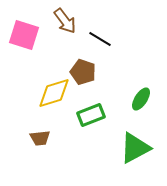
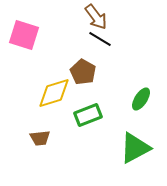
brown arrow: moved 31 px right, 4 px up
brown pentagon: rotated 10 degrees clockwise
green rectangle: moved 3 px left
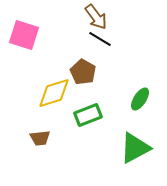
green ellipse: moved 1 px left
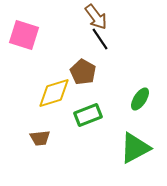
black line: rotated 25 degrees clockwise
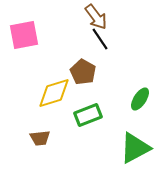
pink square: rotated 28 degrees counterclockwise
